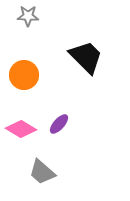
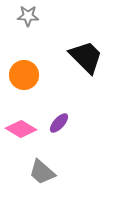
purple ellipse: moved 1 px up
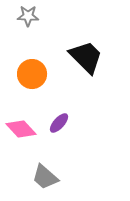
orange circle: moved 8 px right, 1 px up
pink diamond: rotated 16 degrees clockwise
gray trapezoid: moved 3 px right, 5 px down
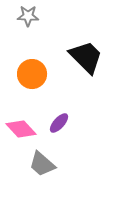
gray trapezoid: moved 3 px left, 13 px up
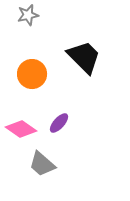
gray star: moved 1 px up; rotated 15 degrees counterclockwise
black trapezoid: moved 2 px left
pink diamond: rotated 12 degrees counterclockwise
